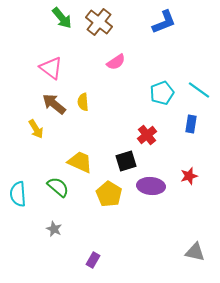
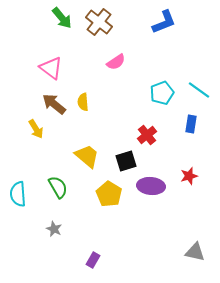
yellow trapezoid: moved 7 px right, 6 px up; rotated 16 degrees clockwise
green semicircle: rotated 20 degrees clockwise
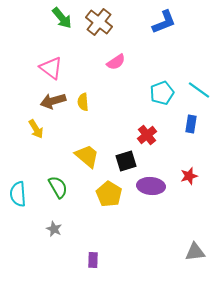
brown arrow: moved 1 px left, 3 px up; rotated 55 degrees counterclockwise
gray triangle: rotated 20 degrees counterclockwise
purple rectangle: rotated 28 degrees counterclockwise
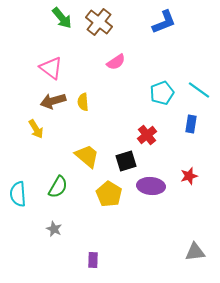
green semicircle: rotated 60 degrees clockwise
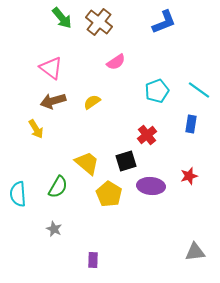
cyan pentagon: moved 5 px left, 2 px up
yellow semicircle: moved 9 px right; rotated 60 degrees clockwise
yellow trapezoid: moved 7 px down
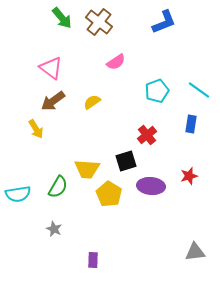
brown arrow: rotated 20 degrees counterclockwise
yellow trapezoid: moved 6 px down; rotated 144 degrees clockwise
cyan semicircle: rotated 95 degrees counterclockwise
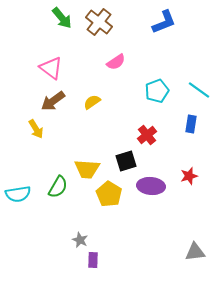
gray star: moved 26 px right, 11 px down
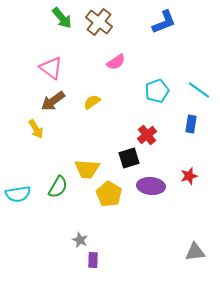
black square: moved 3 px right, 3 px up
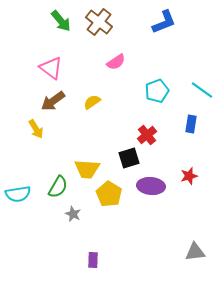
green arrow: moved 1 px left, 3 px down
cyan line: moved 3 px right
gray star: moved 7 px left, 26 px up
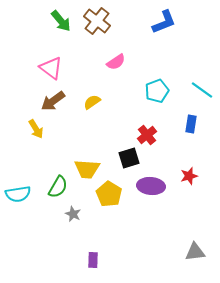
brown cross: moved 2 px left, 1 px up
